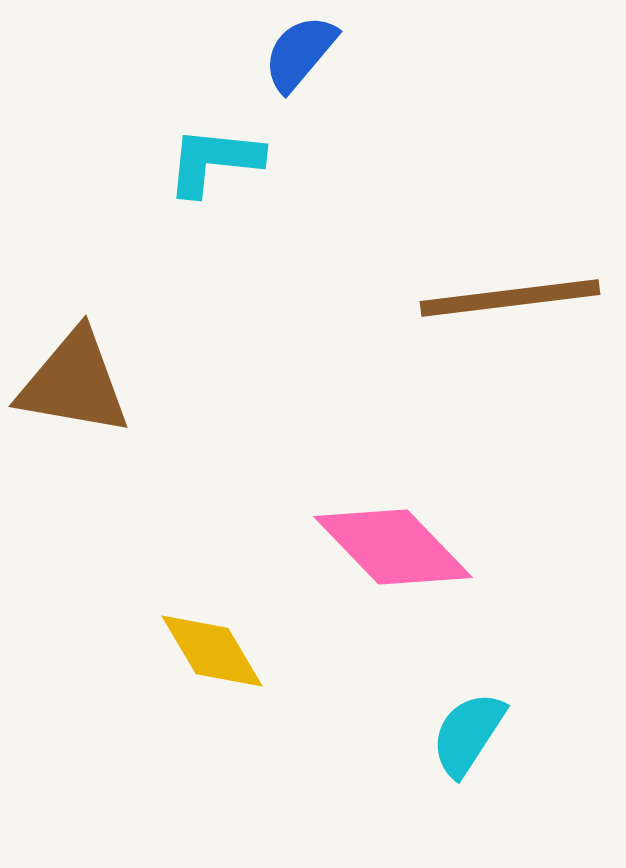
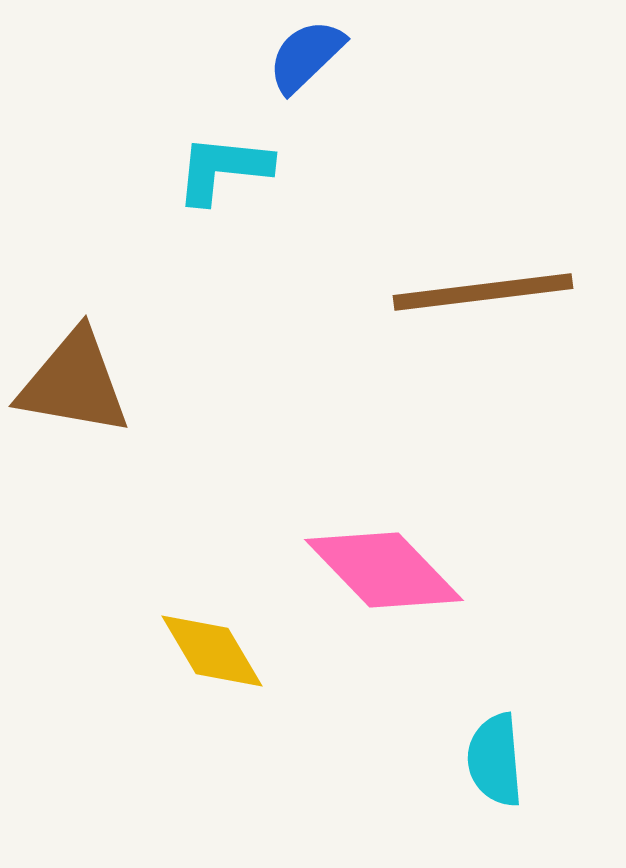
blue semicircle: moved 6 px right, 3 px down; rotated 6 degrees clockwise
cyan L-shape: moved 9 px right, 8 px down
brown line: moved 27 px left, 6 px up
pink diamond: moved 9 px left, 23 px down
cyan semicircle: moved 27 px right, 26 px down; rotated 38 degrees counterclockwise
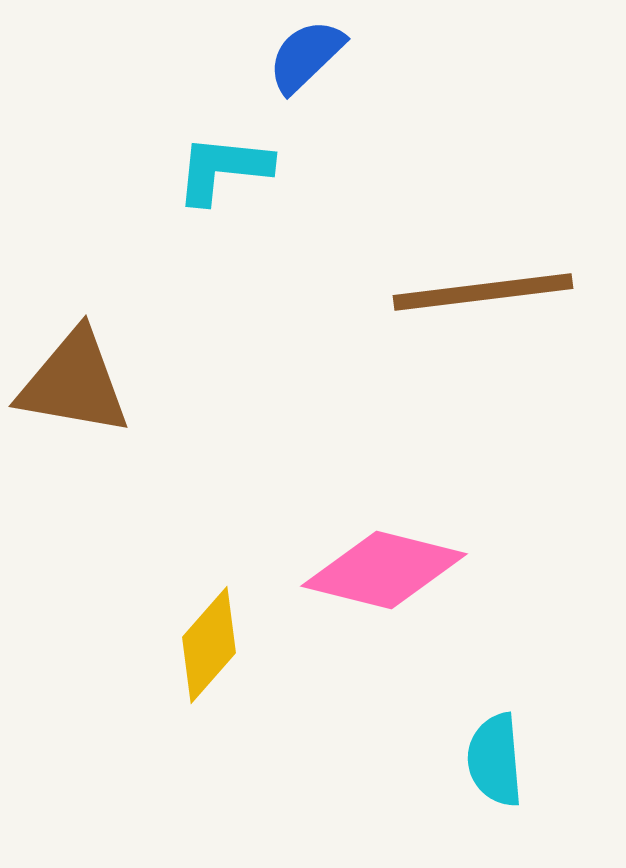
pink diamond: rotated 32 degrees counterclockwise
yellow diamond: moved 3 px left, 6 px up; rotated 72 degrees clockwise
